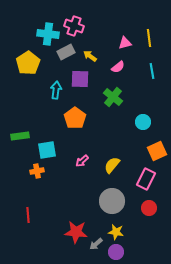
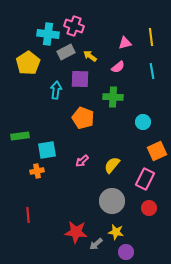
yellow line: moved 2 px right, 1 px up
green cross: rotated 36 degrees counterclockwise
orange pentagon: moved 8 px right; rotated 15 degrees counterclockwise
pink rectangle: moved 1 px left
purple circle: moved 10 px right
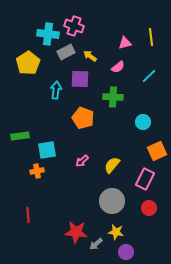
cyan line: moved 3 px left, 5 px down; rotated 56 degrees clockwise
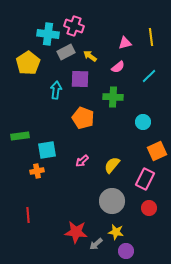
purple circle: moved 1 px up
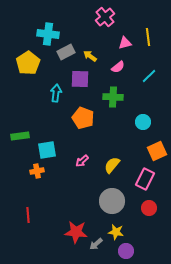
pink cross: moved 31 px right, 9 px up; rotated 30 degrees clockwise
yellow line: moved 3 px left
cyan arrow: moved 3 px down
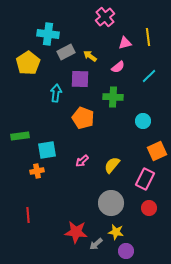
cyan circle: moved 1 px up
gray circle: moved 1 px left, 2 px down
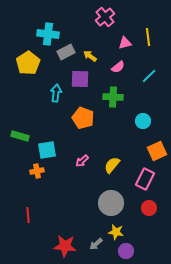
green rectangle: rotated 24 degrees clockwise
red star: moved 11 px left, 14 px down
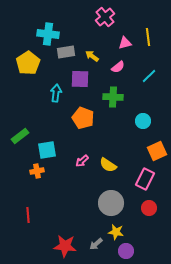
gray rectangle: rotated 18 degrees clockwise
yellow arrow: moved 2 px right
green rectangle: rotated 54 degrees counterclockwise
yellow semicircle: moved 4 px left; rotated 96 degrees counterclockwise
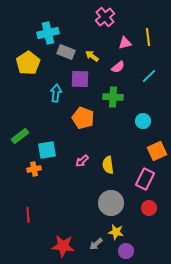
cyan cross: moved 1 px up; rotated 20 degrees counterclockwise
gray rectangle: rotated 30 degrees clockwise
yellow semicircle: rotated 48 degrees clockwise
orange cross: moved 3 px left, 2 px up
red star: moved 2 px left
